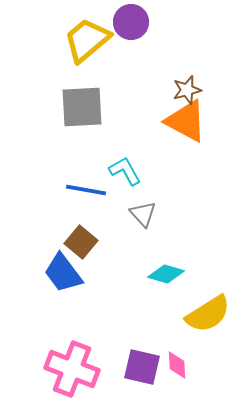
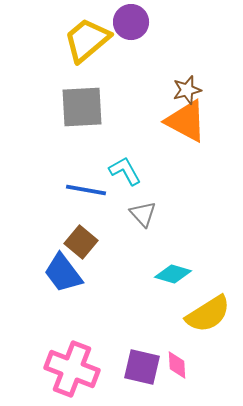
cyan diamond: moved 7 px right
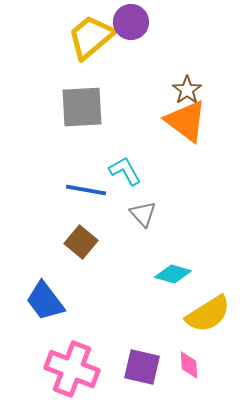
yellow trapezoid: moved 4 px right, 3 px up
brown star: rotated 20 degrees counterclockwise
orange triangle: rotated 9 degrees clockwise
blue trapezoid: moved 18 px left, 28 px down
pink diamond: moved 12 px right
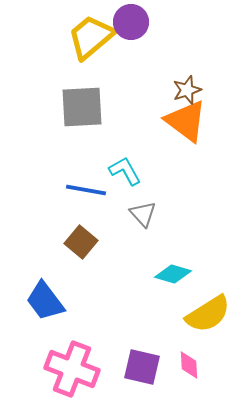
brown star: rotated 16 degrees clockwise
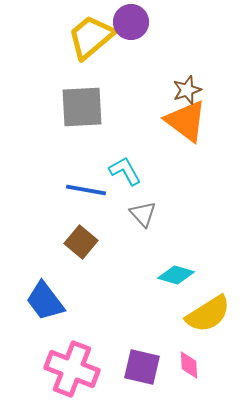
cyan diamond: moved 3 px right, 1 px down
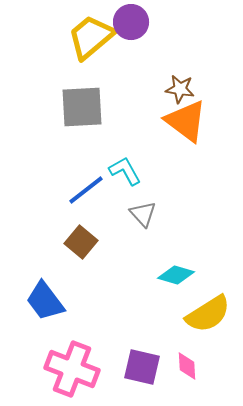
brown star: moved 7 px left, 1 px up; rotated 28 degrees clockwise
blue line: rotated 48 degrees counterclockwise
pink diamond: moved 2 px left, 1 px down
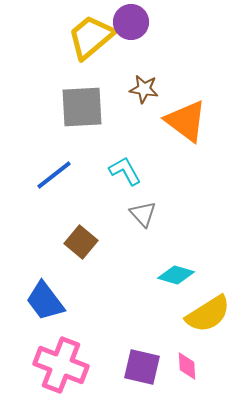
brown star: moved 36 px left
blue line: moved 32 px left, 15 px up
pink cross: moved 11 px left, 4 px up
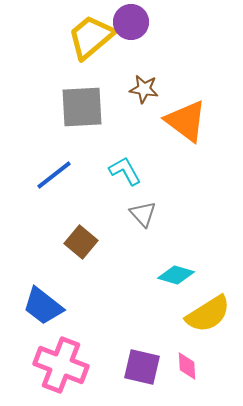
blue trapezoid: moved 2 px left, 5 px down; rotated 15 degrees counterclockwise
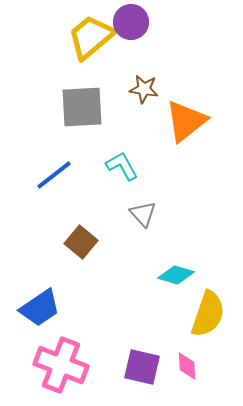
orange triangle: rotated 45 degrees clockwise
cyan L-shape: moved 3 px left, 5 px up
blue trapezoid: moved 3 px left, 2 px down; rotated 72 degrees counterclockwise
yellow semicircle: rotated 39 degrees counterclockwise
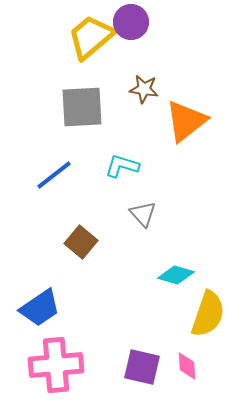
cyan L-shape: rotated 44 degrees counterclockwise
pink cross: moved 5 px left; rotated 26 degrees counterclockwise
